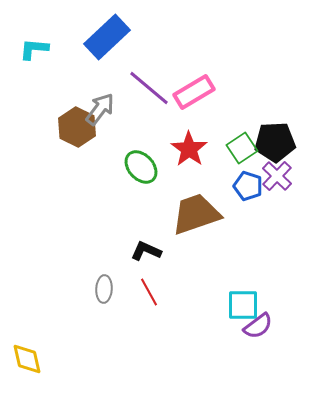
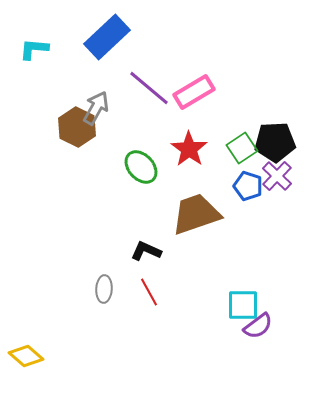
gray arrow: moved 4 px left, 1 px up; rotated 8 degrees counterclockwise
yellow diamond: moved 1 px left, 3 px up; rotated 36 degrees counterclockwise
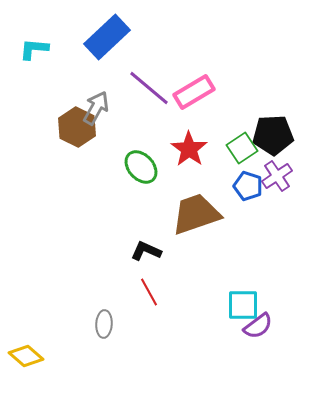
black pentagon: moved 2 px left, 7 px up
purple cross: rotated 12 degrees clockwise
gray ellipse: moved 35 px down
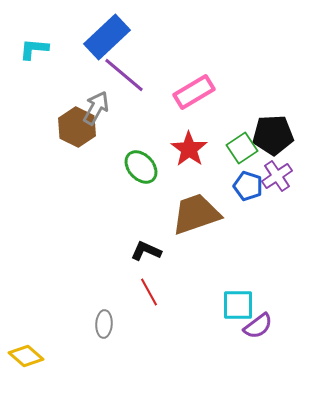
purple line: moved 25 px left, 13 px up
cyan square: moved 5 px left
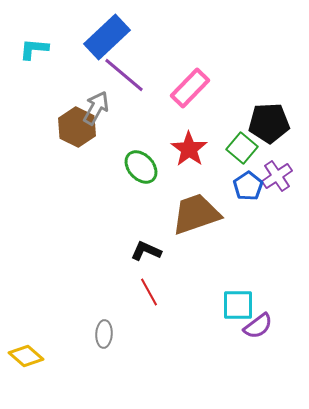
pink rectangle: moved 4 px left, 4 px up; rotated 15 degrees counterclockwise
black pentagon: moved 4 px left, 12 px up
green square: rotated 16 degrees counterclockwise
blue pentagon: rotated 20 degrees clockwise
gray ellipse: moved 10 px down
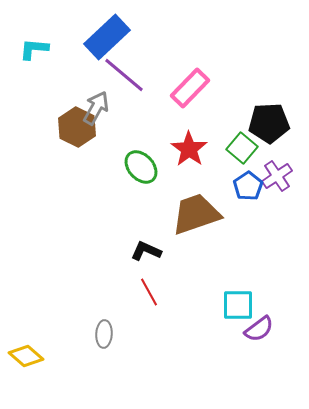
purple semicircle: moved 1 px right, 3 px down
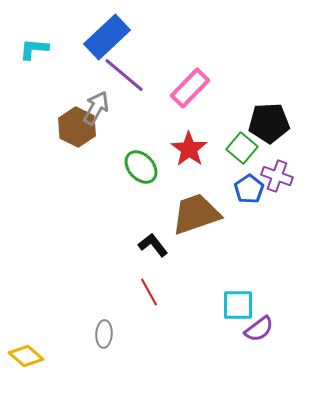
purple cross: rotated 36 degrees counterclockwise
blue pentagon: moved 1 px right, 3 px down
black L-shape: moved 7 px right, 6 px up; rotated 28 degrees clockwise
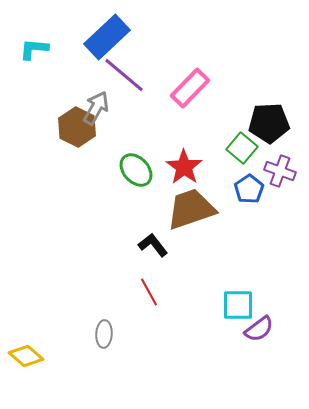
red star: moved 5 px left, 18 px down
green ellipse: moved 5 px left, 3 px down
purple cross: moved 3 px right, 5 px up
brown trapezoid: moved 5 px left, 5 px up
